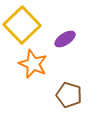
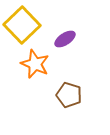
orange star: moved 2 px right
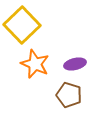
purple ellipse: moved 10 px right, 25 px down; rotated 20 degrees clockwise
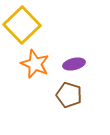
purple ellipse: moved 1 px left
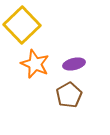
brown pentagon: rotated 25 degrees clockwise
